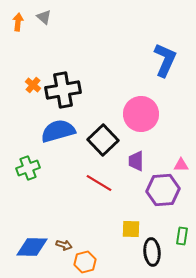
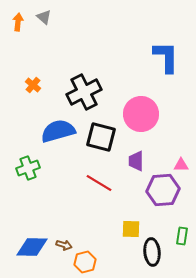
blue L-shape: moved 1 px right, 3 px up; rotated 24 degrees counterclockwise
black cross: moved 21 px right, 2 px down; rotated 16 degrees counterclockwise
black square: moved 2 px left, 3 px up; rotated 32 degrees counterclockwise
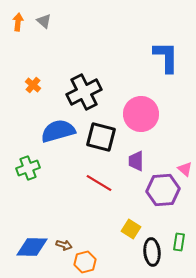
gray triangle: moved 4 px down
pink triangle: moved 4 px right, 4 px down; rotated 42 degrees clockwise
yellow square: rotated 30 degrees clockwise
green rectangle: moved 3 px left, 6 px down
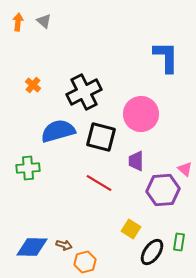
green cross: rotated 15 degrees clockwise
black ellipse: rotated 40 degrees clockwise
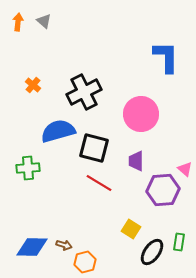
black square: moved 7 px left, 11 px down
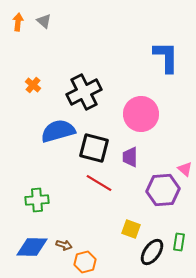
purple trapezoid: moved 6 px left, 4 px up
green cross: moved 9 px right, 32 px down
yellow square: rotated 12 degrees counterclockwise
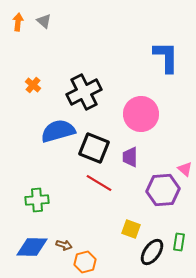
black square: rotated 8 degrees clockwise
